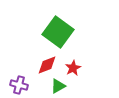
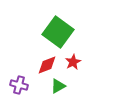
red star: moved 6 px up
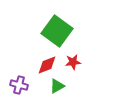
green square: moved 1 px left, 1 px up
red star: rotated 21 degrees clockwise
green triangle: moved 1 px left
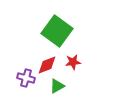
purple cross: moved 7 px right, 7 px up
